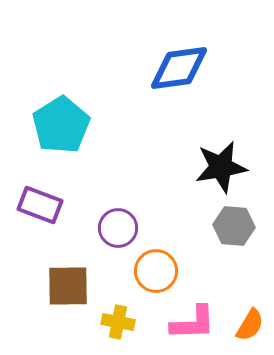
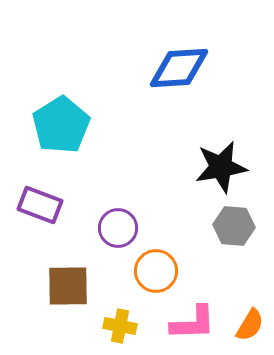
blue diamond: rotated 4 degrees clockwise
yellow cross: moved 2 px right, 4 px down
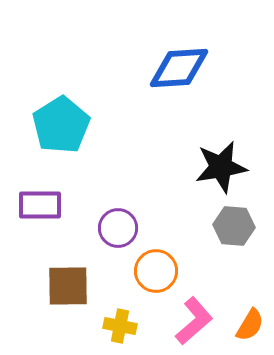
purple rectangle: rotated 21 degrees counterclockwise
pink L-shape: moved 1 px right, 2 px up; rotated 39 degrees counterclockwise
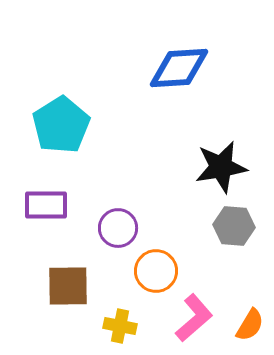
purple rectangle: moved 6 px right
pink L-shape: moved 3 px up
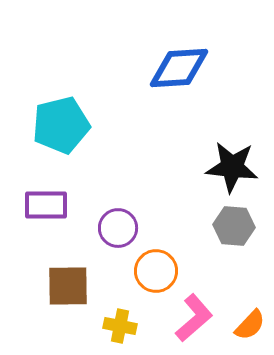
cyan pentagon: rotated 18 degrees clockwise
black star: moved 11 px right; rotated 16 degrees clockwise
orange semicircle: rotated 12 degrees clockwise
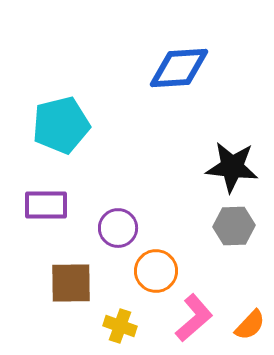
gray hexagon: rotated 6 degrees counterclockwise
brown square: moved 3 px right, 3 px up
yellow cross: rotated 8 degrees clockwise
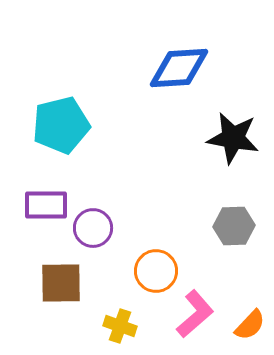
black star: moved 1 px right, 29 px up; rotated 4 degrees clockwise
purple circle: moved 25 px left
brown square: moved 10 px left
pink L-shape: moved 1 px right, 4 px up
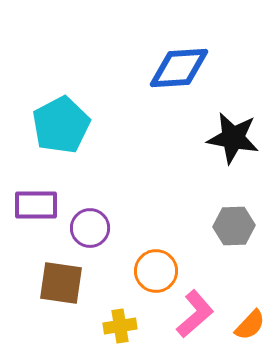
cyan pentagon: rotated 14 degrees counterclockwise
purple rectangle: moved 10 px left
purple circle: moved 3 px left
brown square: rotated 9 degrees clockwise
yellow cross: rotated 28 degrees counterclockwise
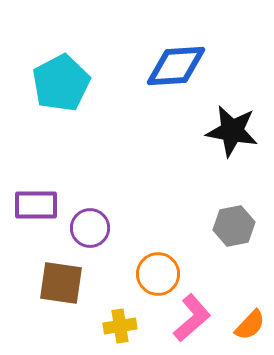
blue diamond: moved 3 px left, 2 px up
cyan pentagon: moved 42 px up
black star: moved 1 px left, 7 px up
gray hexagon: rotated 9 degrees counterclockwise
orange circle: moved 2 px right, 3 px down
pink L-shape: moved 3 px left, 4 px down
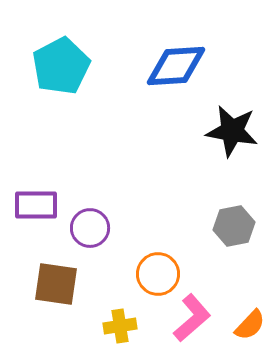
cyan pentagon: moved 17 px up
brown square: moved 5 px left, 1 px down
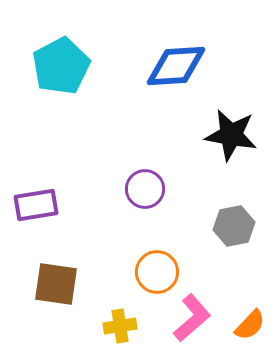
black star: moved 1 px left, 4 px down
purple rectangle: rotated 9 degrees counterclockwise
purple circle: moved 55 px right, 39 px up
orange circle: moved 1 px left, 2 px up
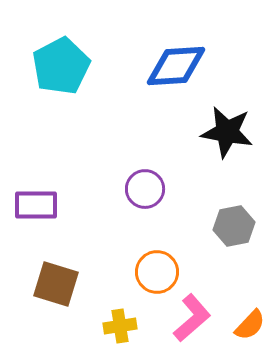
black star: moved 4 px left, 3 px up
purple rectangle: rotated 9 degrees clockwise
brown square: rotated 9 degrees clockwise
